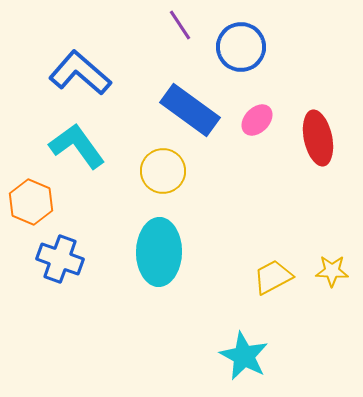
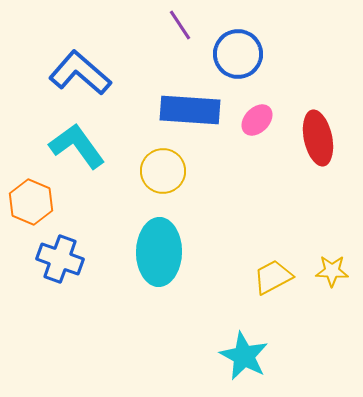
blue circle: moved 3 px left, 7 px down
blue rectangle: rotated 32 degrees counterclockwise
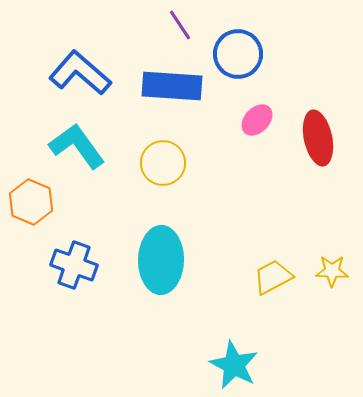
blue rectangle: moved 18 px left, 24 px up
yellow circle: moved 8 px up
cyan ellipse: moved 2 px right, 8 px down
blue cross: moved 14 px right, 6 px down
cyan star: moved 10 px left, 9 px down
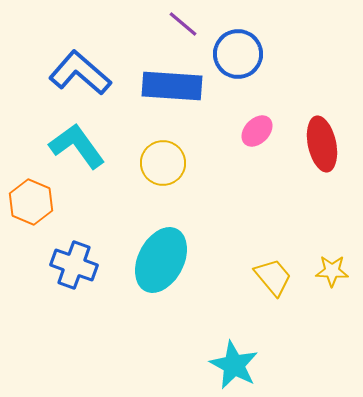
purple line: moved 3 px right, 1 px up; rotated 16 degrees counterclockwise
pink ellipse: moved 11 px down
red ellipse: moved 4 px right, 6 px down
cyan ellipse: rotated 26 degrees clockwise
yellow trapezoid: rotated 78 degrees clockwise
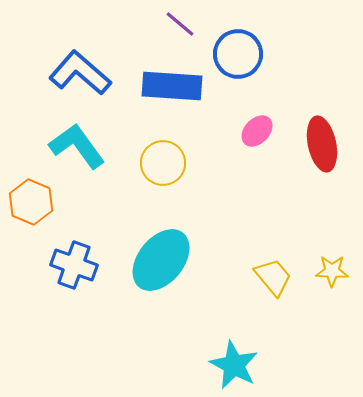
purple line: moved 3 px left
cyan ellipse: rotated 12 degrees clockwise
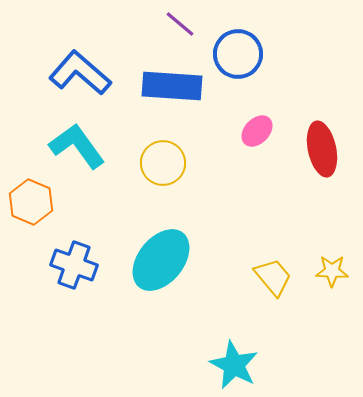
red ellipse: moved 5 px down
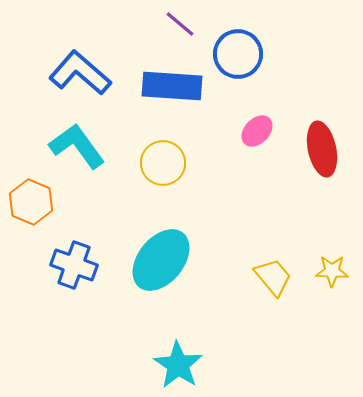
cyan star: moved 56 px left; rotated 6 degrees clockwise
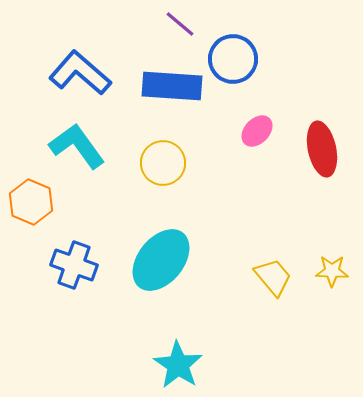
blue circle: moved 5 px left, 5 px down
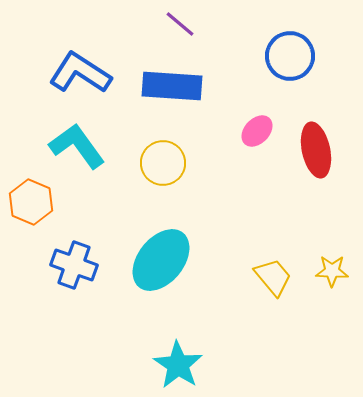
blue circle: moved 57 px right, 3 px up
blue L-shape: rotated 8 degrees counterclockwise
red ellipse: moved 6 px left, 1 px down
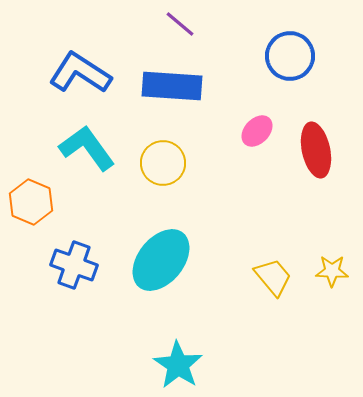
cyan L-shape: moved 10 px right, 2 px down
